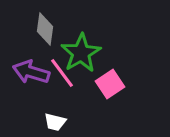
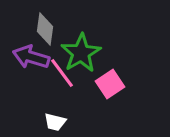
purple arrow: moved 15 px up
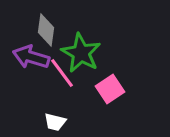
gray diamond: moved 1 px right, 1 px down
green star: rotated 12 degrees counterclockwise
pink square: moved 5 px down
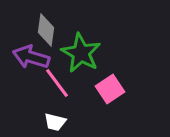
pink line: moved 5 px left, 10 px down
